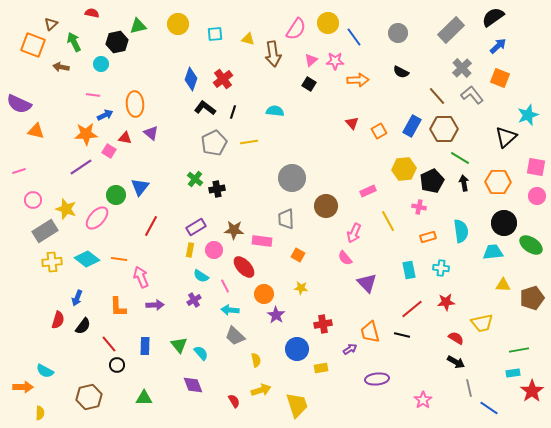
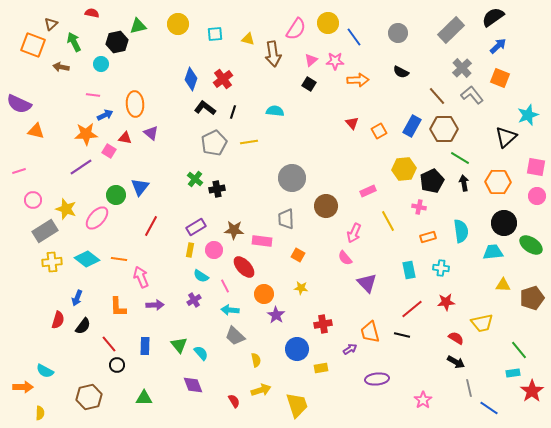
green line at (519, 350): rotated 60 degrees clockwise
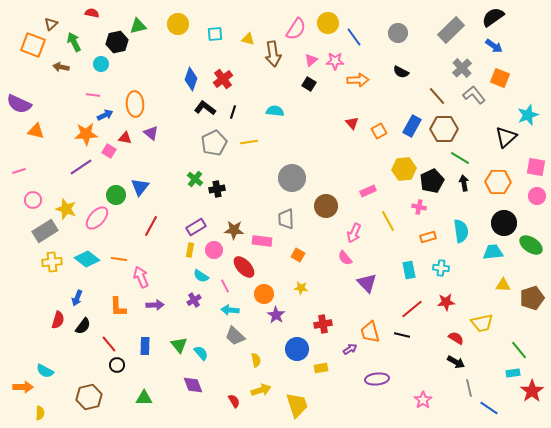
blue arrow at (498, 46): moved 4 px left; rotated 78 degrees clockwise
gray L-shape at (472, 95): moved 2 px right
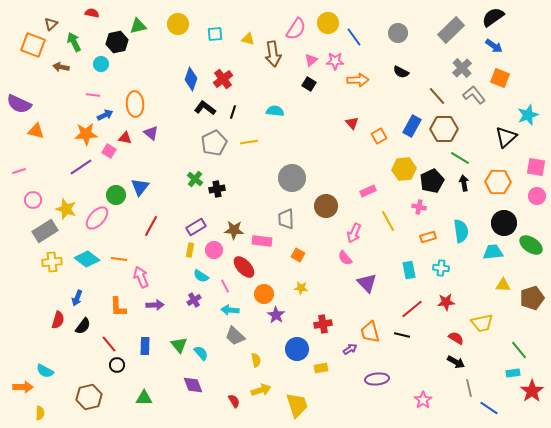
orange square at (379, 131): moved 5 px down
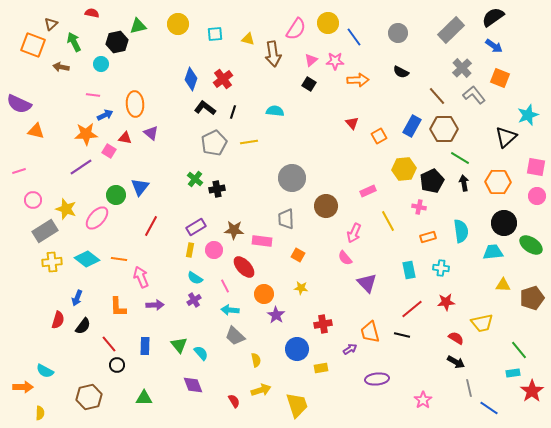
cyan semicircle at (201, 276): moved 6 px left, 2 px down
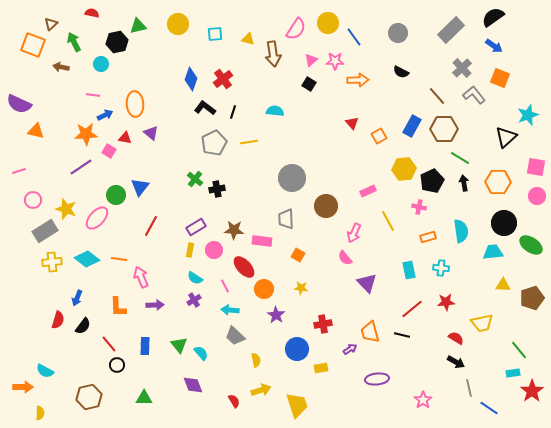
orange circle at (264, 294): moved 5 px up
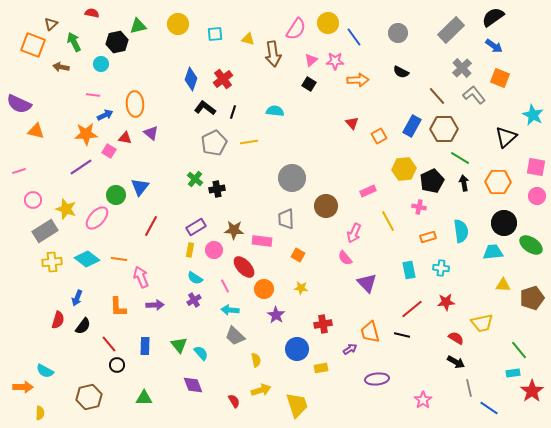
cyan star at (528, 115): moved 5 px right; rotated 25 degrees counterclockwise
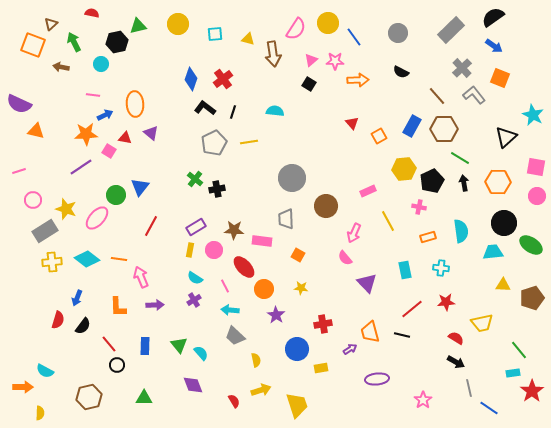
cyan rectangle at (409, 270): moved 4 px left
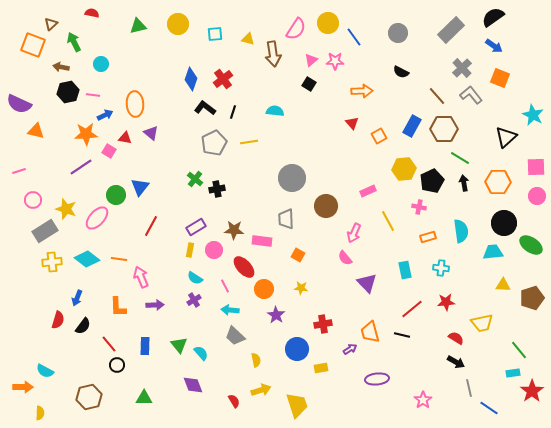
black hexagon at (117, 42): moved 49 px left, 50 px down
orange arrow at (358, 80): moved 4 px right, 11 px down
gray L-shape at (474, 95): moved 3 px left
pink square at (536, 167): rotated 12 degrees counterclockwise
